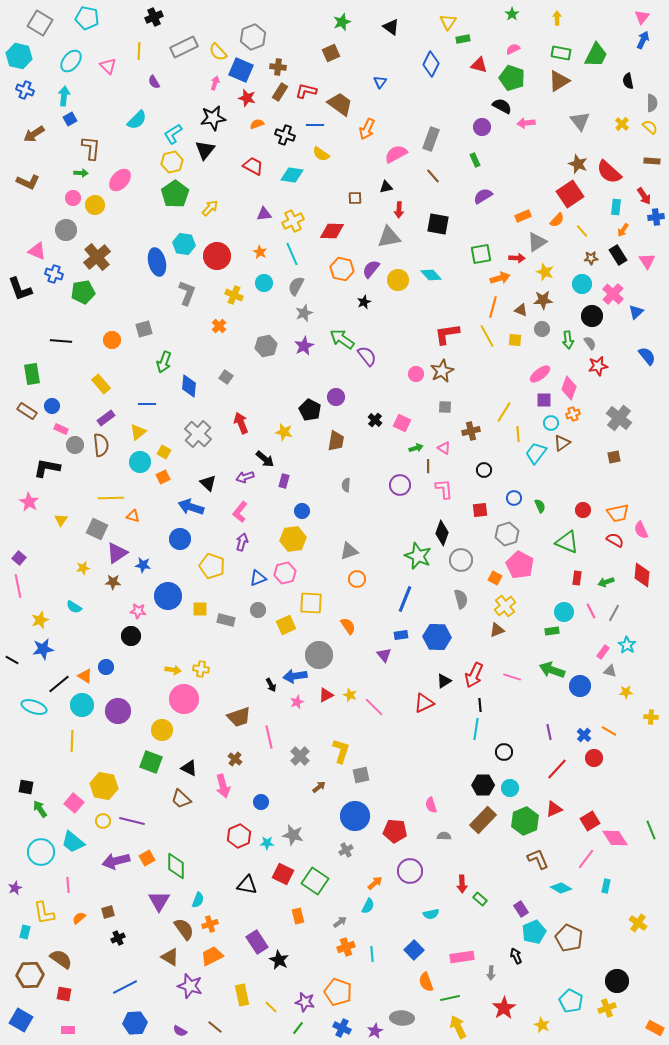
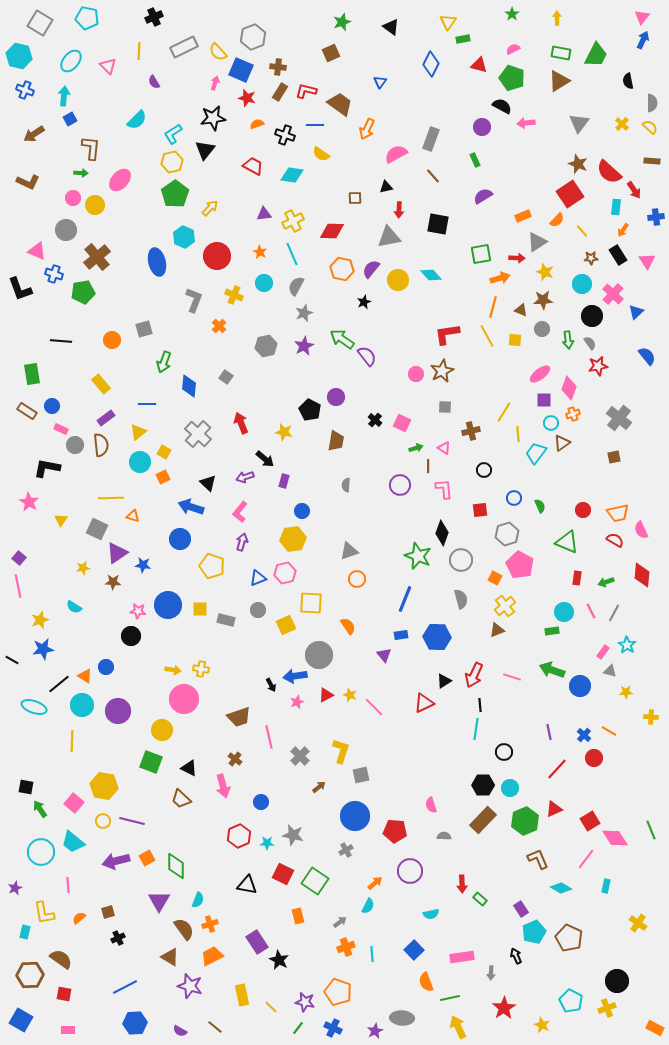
gray triangle at (580, 121): moved 1 px left, 2 px down; rotated 15 degrees clockwise
red arrow at (644, 196): moved 10 px left, 6 px up
cyan hexagon at (184, 244): moved 7 px up; rotated 15 degrees clockwise
gray L-shape at (187, 293): moved 7 px right, 7 px down
blue circle at (168, 596): moved 9 px down
blue cross at (342, 1028): moved 9 px left
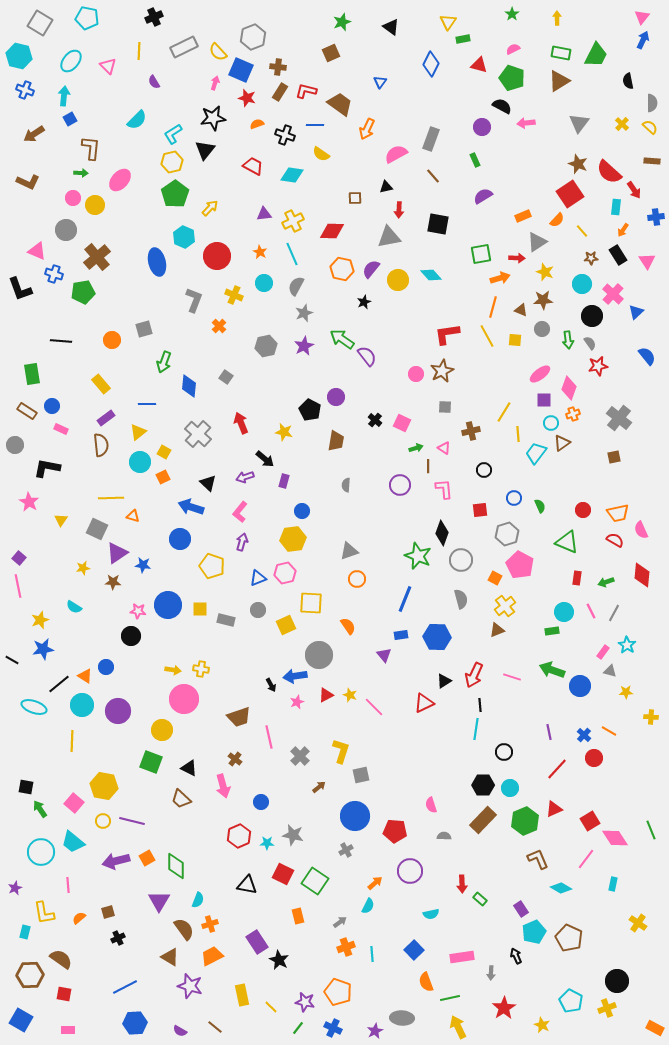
gray circle at (75, 445): moved 60 px left
cyan rectangle at (606, 886): moved 7 px right, 2 px up
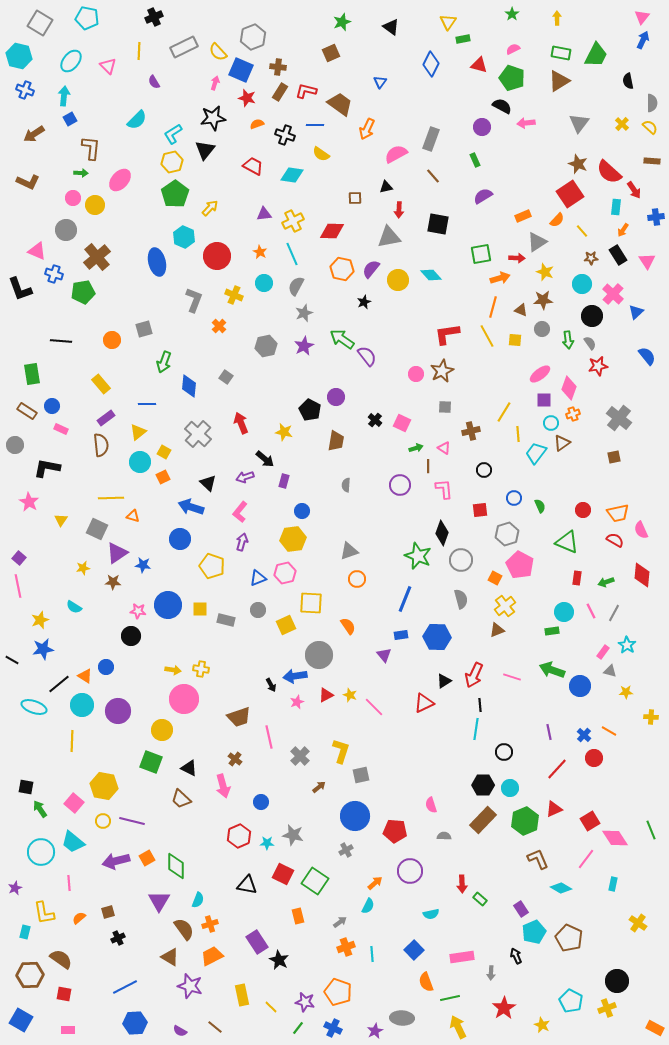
pink line at (68, 885): moved 1 px right, 2 px up
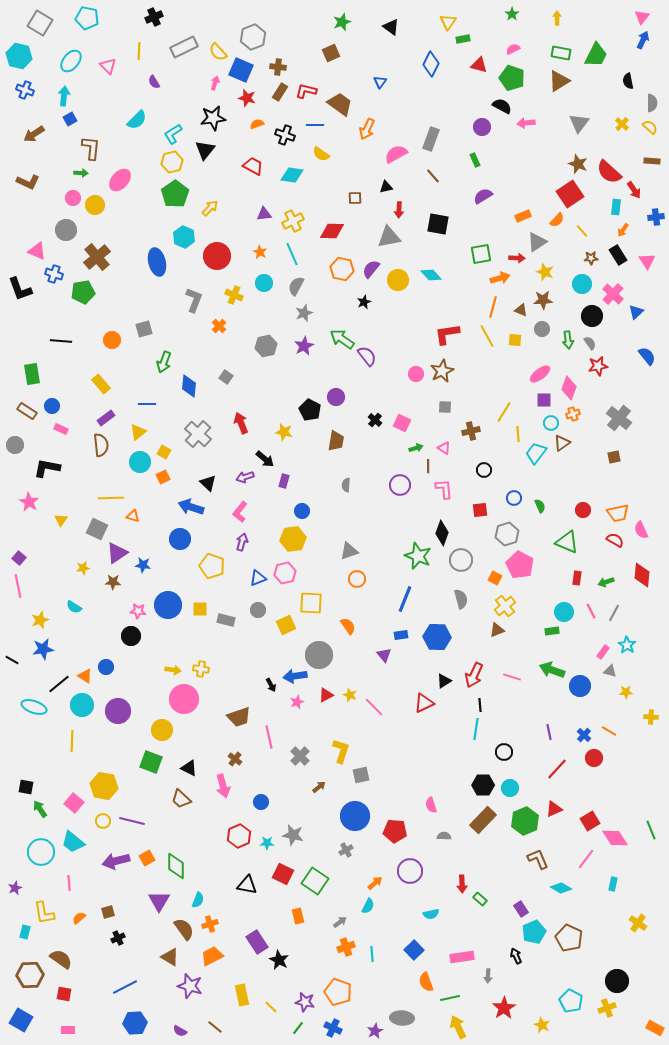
gray arrow at (491, 973): moved 3 px left, 3 px down
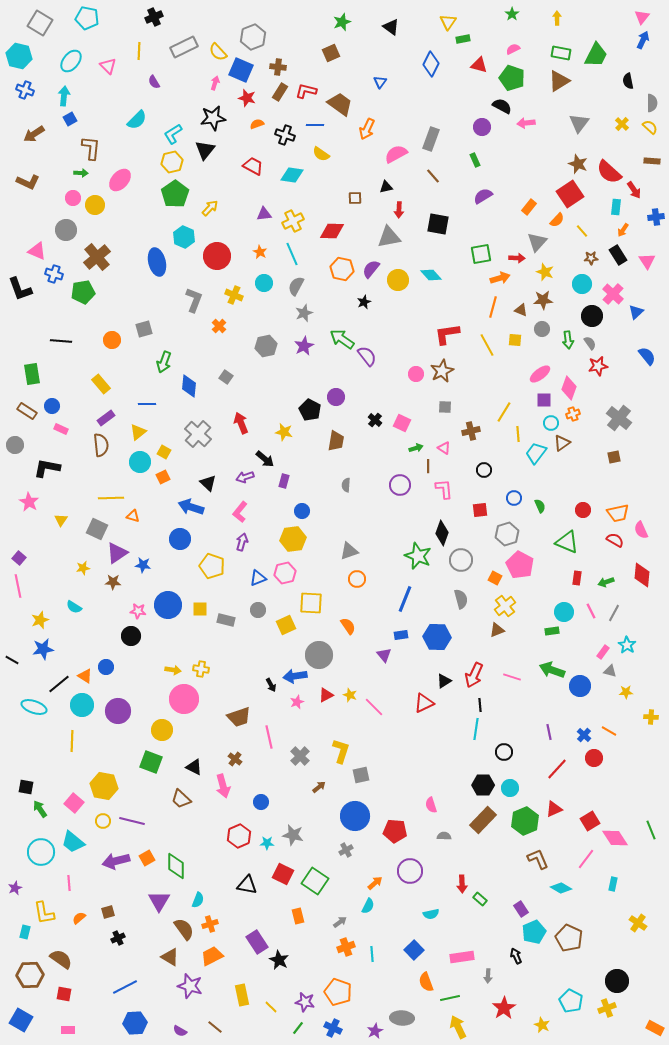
orange rectangle at (523, 216): moved 6 px right, 9 px up; rotated 28 degrees counterclockwise
gray triangle at (537, 242): rotated 15 degrees counterclockwise
yellow line at (487, 336): moved 9 px down
black triangle at (189, 768): moved 5 px right, 1 px up
